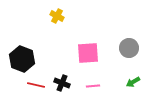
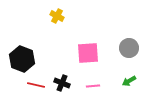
green arrow: moved 4 px left, 1 px up
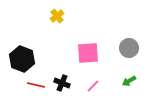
yellow cross: rotated 24 degrees clockwise
pink line: rotated 40 degrees counterclockwise
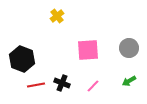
pink square: moved 3 px up
red line: rotated 24 degrees counterclockwise
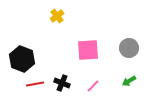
red line: moved 1 px left, 1 px up
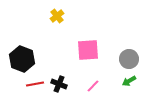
gray circle: moved 11 px down
black cross: moved 3 px left, 1 px down
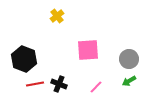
black hexagon: moved 2 px right
pink line: moved 3 px right, 1 px down
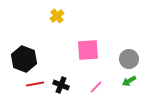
black cross: moved 2 px right, 1 px down
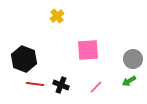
gray circle: moved 4 px right
red line: rotated 18 degrees clockwise
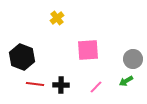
yellow cross: moved 2 px down
black hexagon: moved 2 px left, 2 px up
green arrow: moved 3 px left
black cross: rotated 21 degrees counterclockwise
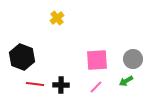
pink square: moved 9 px right, 10 px down
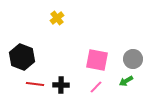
pink square: rotated 15 degrees clockwise
